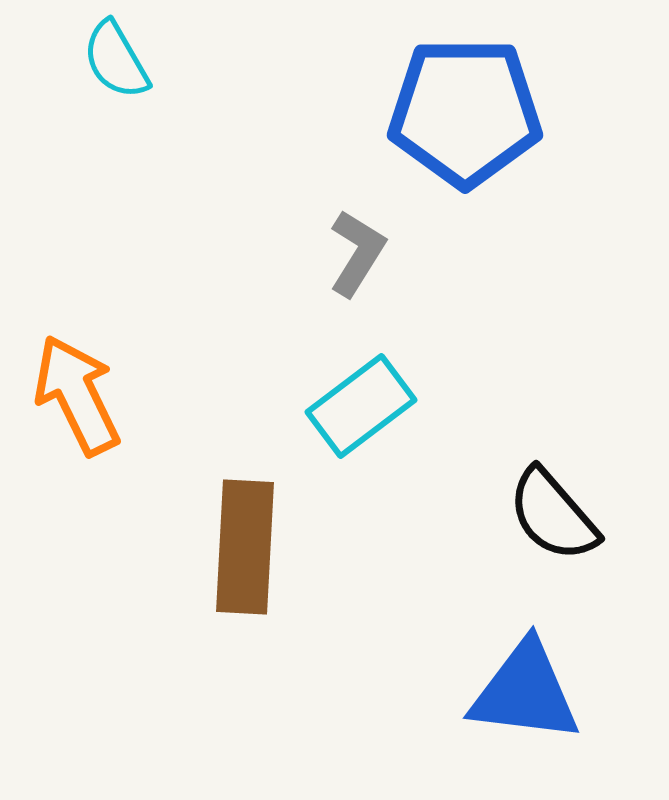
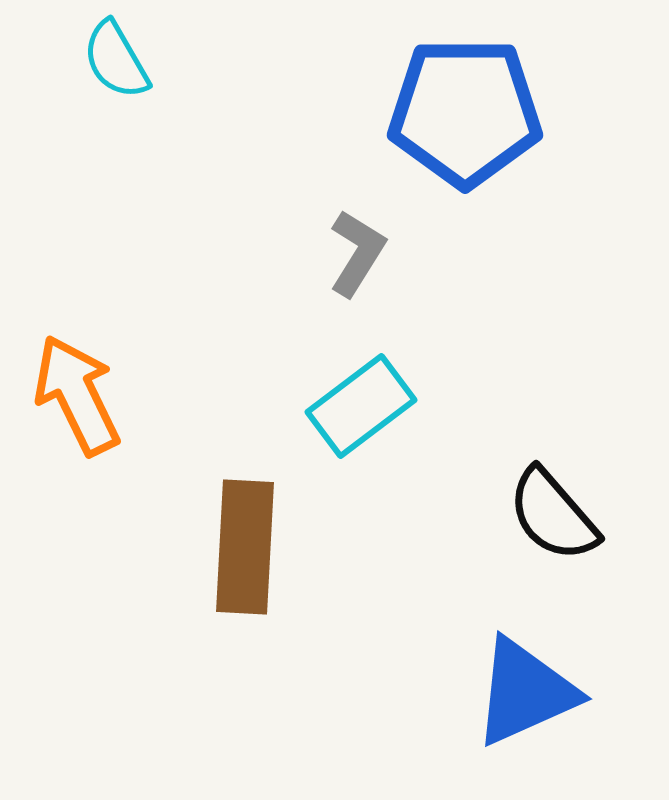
blue triangle: rotated 31 degrees counterclockwise
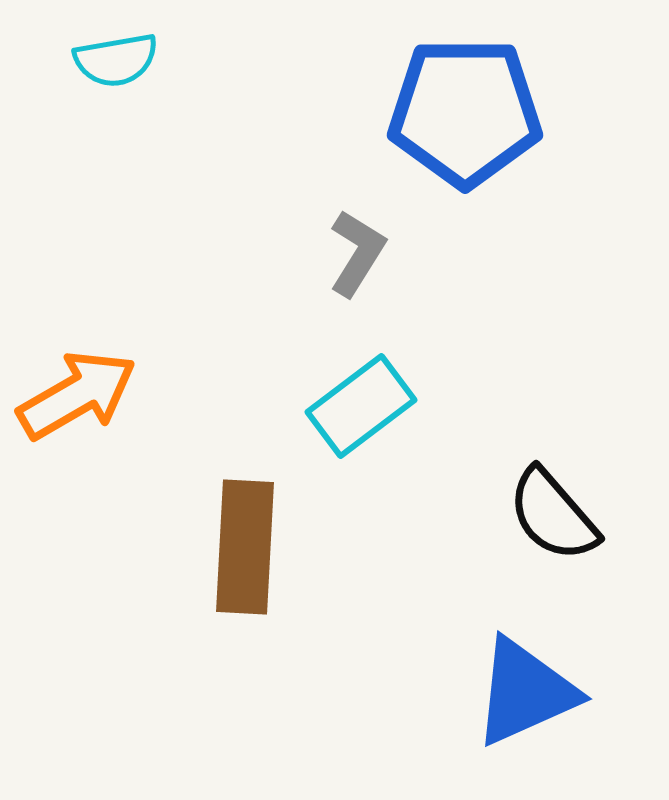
cyan semicircle: rotated 70 degrees counterclockwise
orange arrow: rotated 86 degrees clockwise
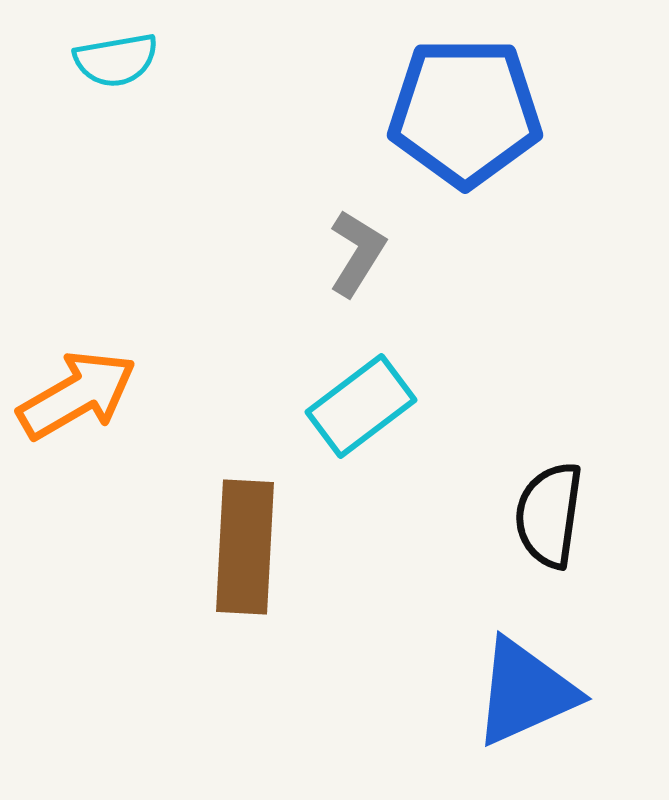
black semicircle: moved 4 px left; rotated 49 degrees clockwise
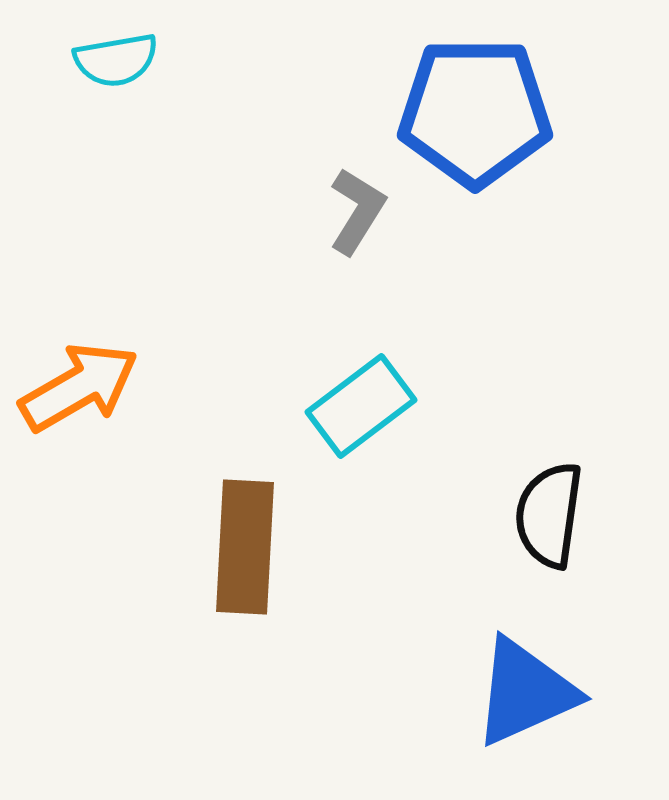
blue pentagon: moved 10 px right
gray L-shape: moved 42 px up
orange arrow: moved 2 px right, 8 px up
